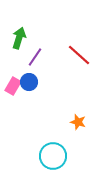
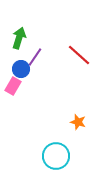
blue circle: moved 8 px left, 13 px up
cyan circle: moved 3 px right
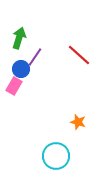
pink rectangle: moved 1 px right
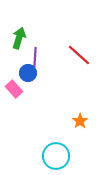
purple line: rotated 30 degrees counterclockwise
blue circle: moved 7 px right, 4 px down
pink rectangle: moved 3 px down; rotated 72 degrees counterclockwise
orange star: moved 2 px right, 1 px up; rotated 21 degrees clockwise
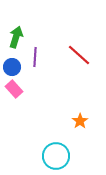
green arrow: moved 3 px left, 1 px up
blue circle: moved 16 px left, 6 px up
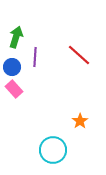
cyan circle: moved 3 px left, 6 px up
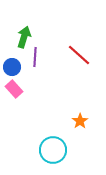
green arrow: moved 8 px right
